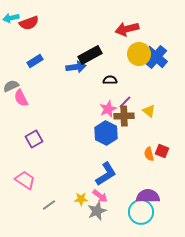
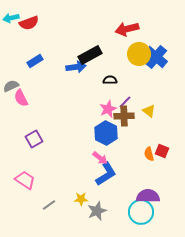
pink arrow: moved 38 px up
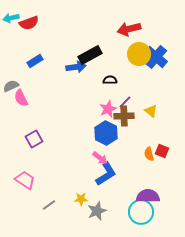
red arrow: moved 2 px right
yellow triangle: moved 2 px right
